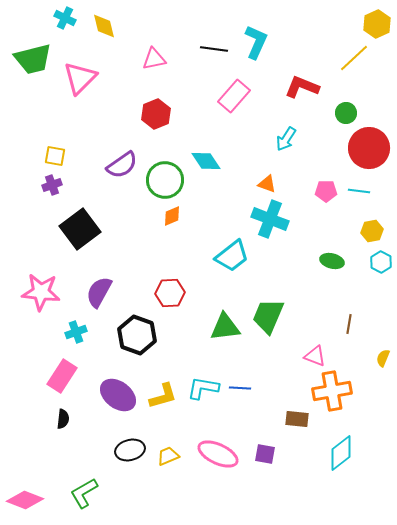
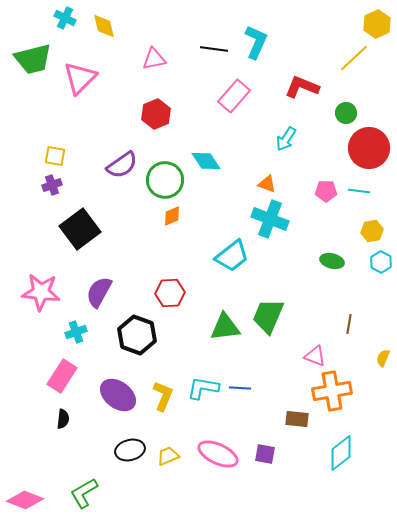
yellow L-shape at (163, 396): rotated 52 degrees counterclockwise
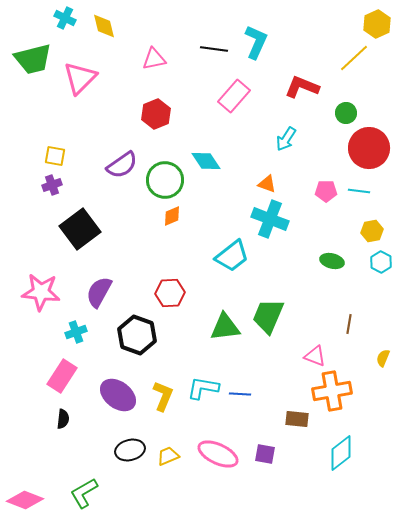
blue line at (240, 388): moved 6 px down
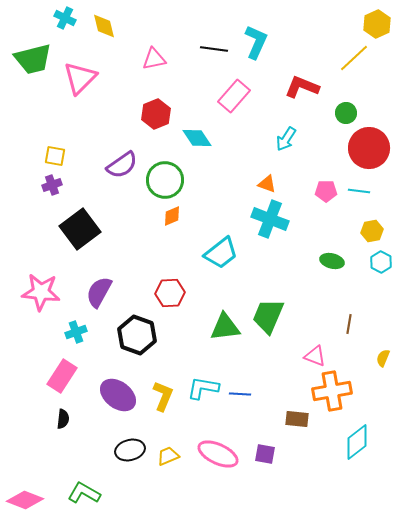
cyan diamond at (206, 161): moved 9 px left, 23 px up
cyan trapezoid at (232, 256): moved 11 px left, 3 px up
cyan diamond at (341, 453): moved 16 px right, 11 px up
green L-shape at (84, 493): rotated 60 degrees clockwise
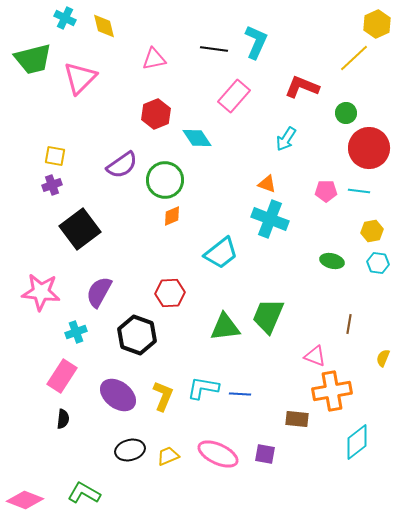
cyan hexagon at (381, 262): moved 3 px left, 1 px down; rotated 20 degrees counterclockwise
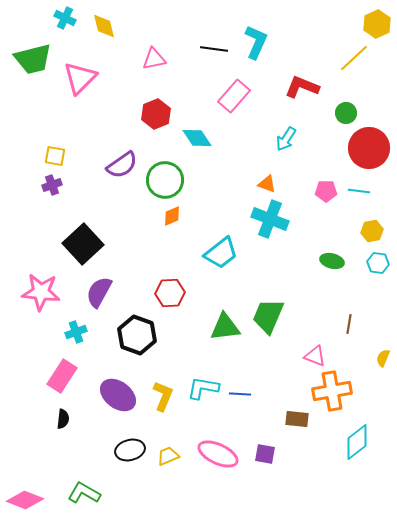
black square at (80, 229): moved 3 px right, 15 px down; rotated 6 degrees counterclockwise
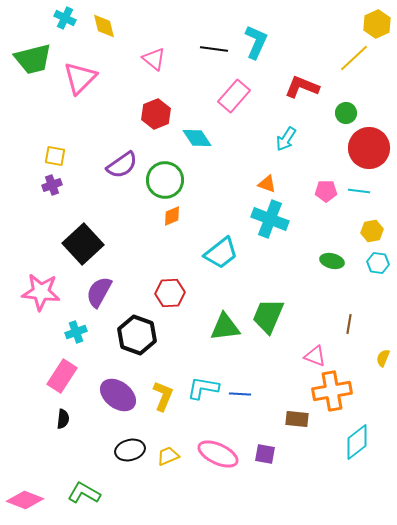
pink triangle at (154, 59): rotated 50 degrees clockwise
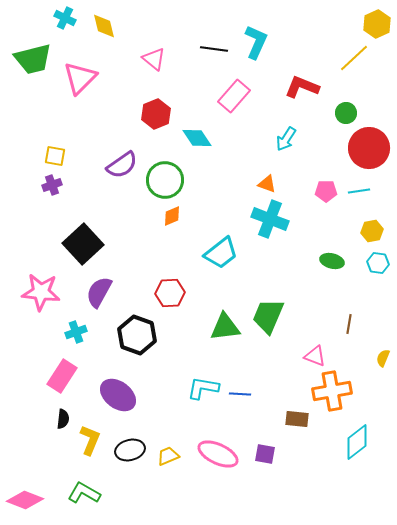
cyan line at (359, 191): rotated 15 degrees counterclockwise
yellow L-shape at (163, 396): moved 73 px left, 44 px down
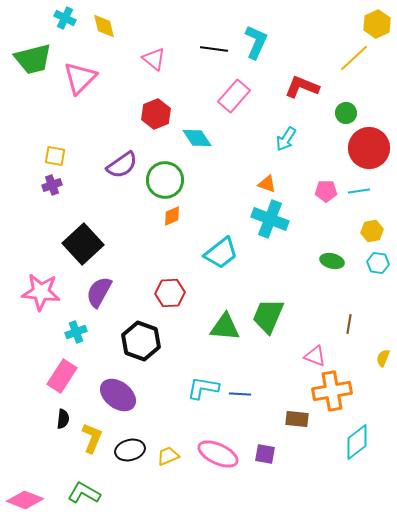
green triangle at (225, 327): rotated 12 degrees clockwise
black hexagon at (137, 335): moved 4 px right, 6 px down
yellow L-shape at (90, 440): moved 2 px right, 2 px up
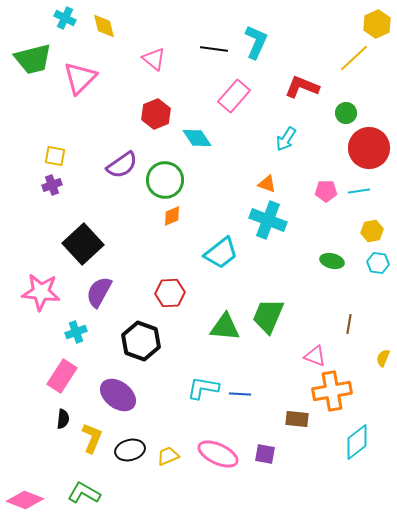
cyan cross at (270, 219): moved 2 px left, 1 px down
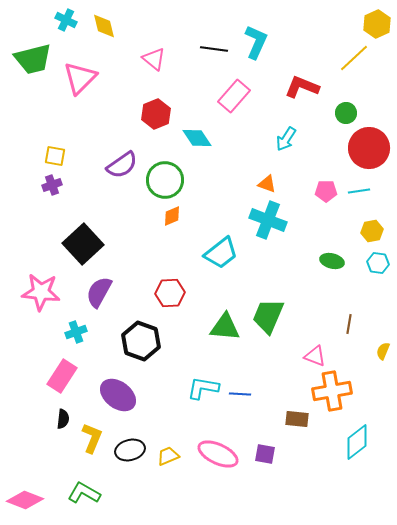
cyan cross at (65, 18): moved 1 px right, 2 px down
yellow semicircle at (383, 358): moved 7 px up
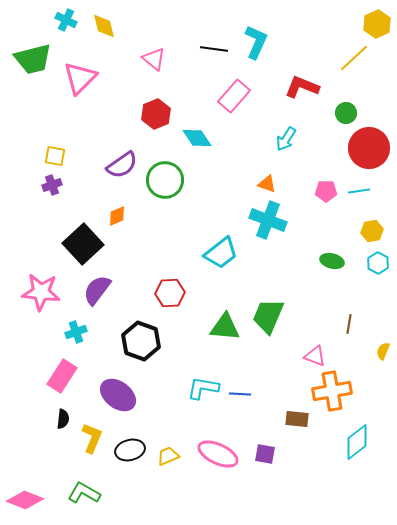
orange diamond at (172, 216): moved 55 px left
cyan hexagon at (378, 263): rotated 20 degrees clockwise
purple semicircle at (99, 292): moved 2 px left, 2 px up; rotated 8 degrees clockwise
